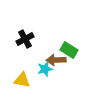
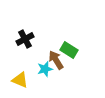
brown arrow: rotated 60 degrees clockwise
yellow triangle: moved 2 px left; rotated 12 degrees clockwise
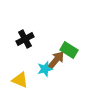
brown arrow: rotated 72 degrees clockwise
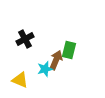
green rectangle: rotated 72 degrees clockwise
brown arrow: rotated 18 degrees counterclockwise
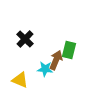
black cross: rotated 18 degrees counterclockwise
cyan star: rotated 21 degrees clockwise
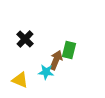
cyan star: moved 1 px right, 3 px down
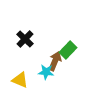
green rectangle: moved 1 px left; rotated 30 degrees clockwise
brown arrow: moved 1 px left, 1 px down
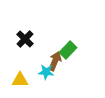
yellow triangle: rotated 24 degrees counterclockwise
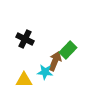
black cross: rotated 18 degrees counterclockwise
cyan star: moved 1 px left
yellow triangle: moved 4 px right
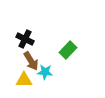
brown arrow: moved 24 px left; rotated 126 degrees clockwise
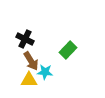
yellow triangle: moved 5 px right
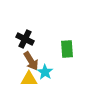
green rectangle: moved 1 px left, 1 px up; rotated 48 degrees counterclockwise
cyan star: rotated 28 degrees clockwise
yellow triangle: moved 1 px up
